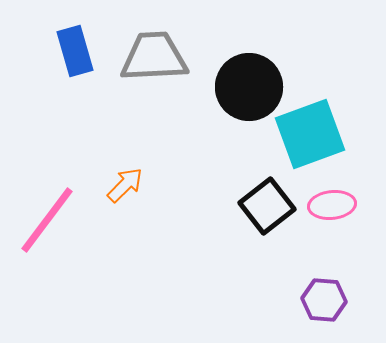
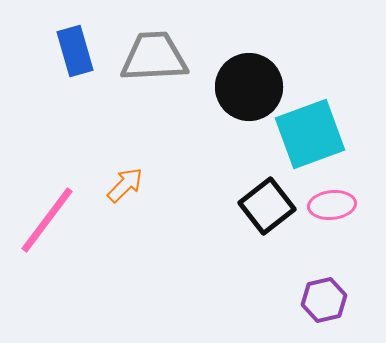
purple hexagon: rotated 18 degrees counterclockwise
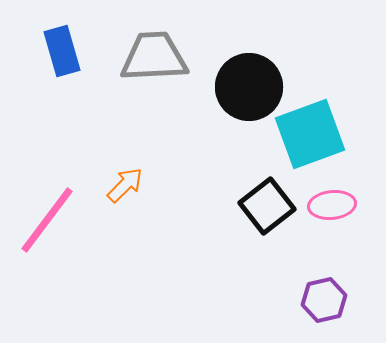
blue rectangle: moved 13 px left
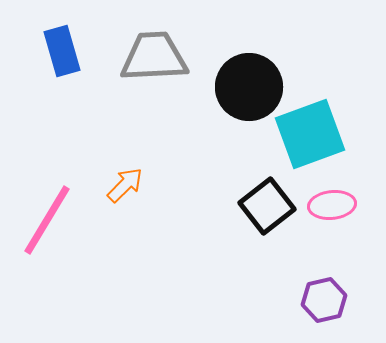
pink line: rotated 6 degrees counterclockwise
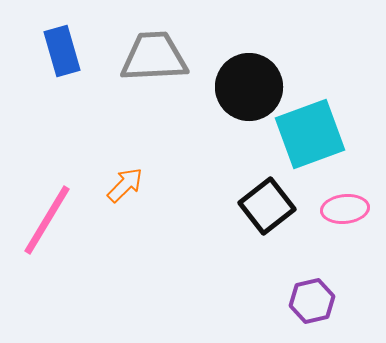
pink ellipse: moved 13 px right, 4 px down
purple hexagon: moved 12 px left, 1 px down
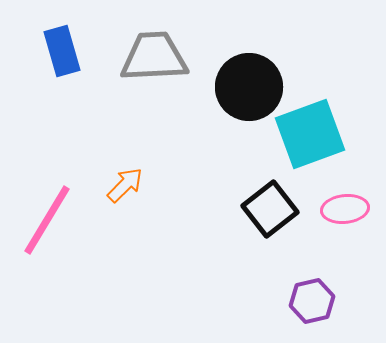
black square: moved 3 px right, 3 px down
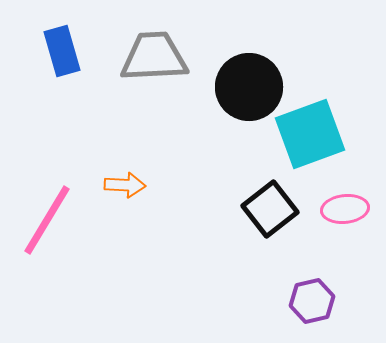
orange arrow: rotated 48 degrees clockwise
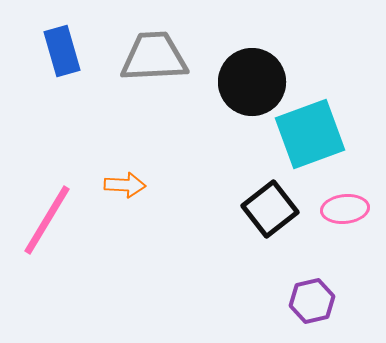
black circle: moved 3 px right, 5 px up
